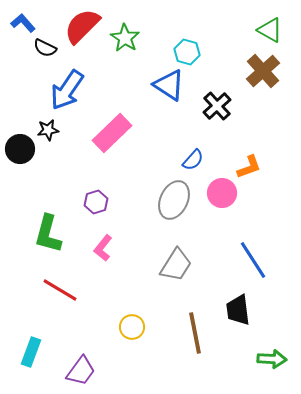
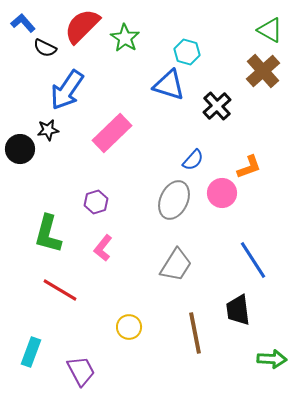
blue triangle: rotated 16 degrees counterclockwise
yellow circle: moved 3 px left
purple trapezoid: rotated 64 degrees counterclockwise
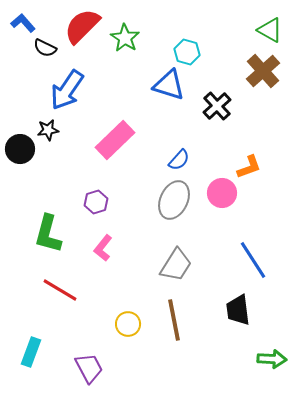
pink rectangle: moved 3 px right, 7 px down
blue semicircle: moved 14 px left
yellow circle: moved 1 px left, 3 px up
brown line: moved 21 px left, 13 px up
purple trapezoid: moved 8 px right, 3 px up
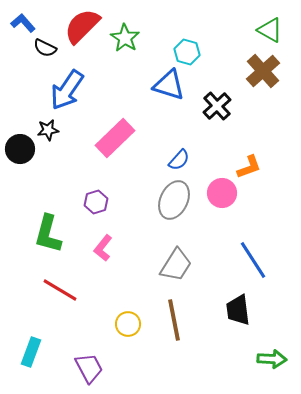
pink rectangle: moved 2 px up
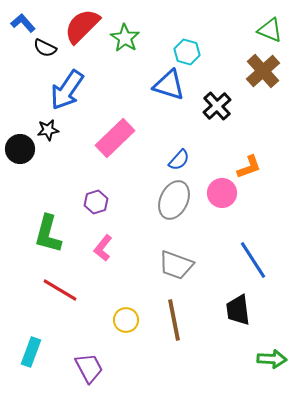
green triangle: rotated 8 degrees counterclockwise
gray trapezoid: rotated 78 degrees clockwise
yellow circle: moved 2 px left, 4 px up
